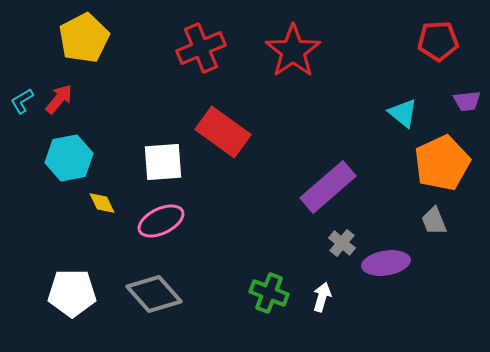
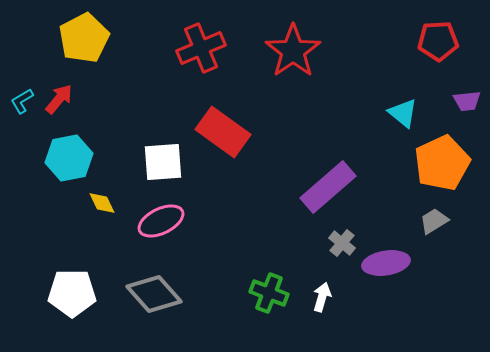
gray trapezoid: rotated 80 degrees clockwise
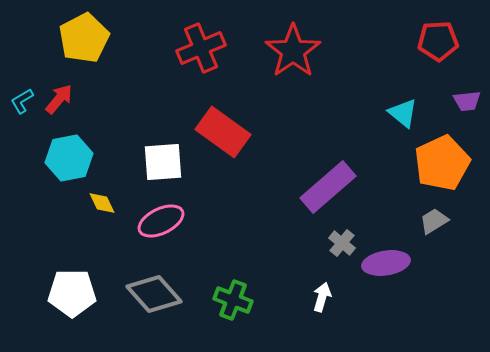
green cross: moved 36 px left, 7 px down
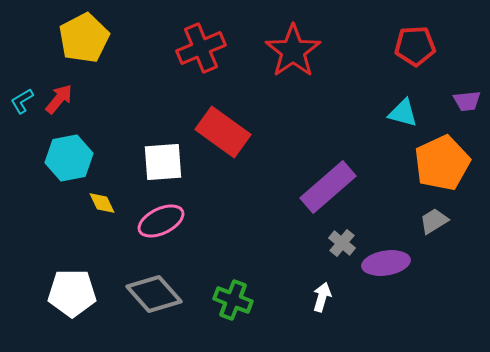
red pentagon: moved 23 px left, 5 px down
cyan triangle: rotated 24 degrees counterclockwise
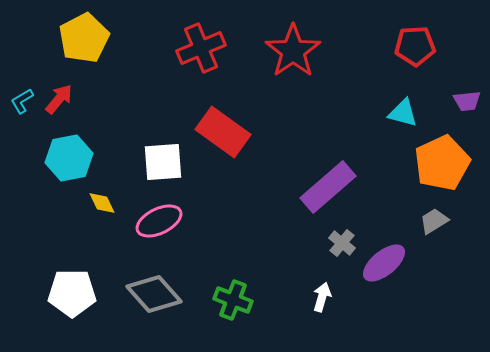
pink ellipse: moved 2 px left
purple ellipse: moved 2 px left; rotated 30 degrees counterclockwise
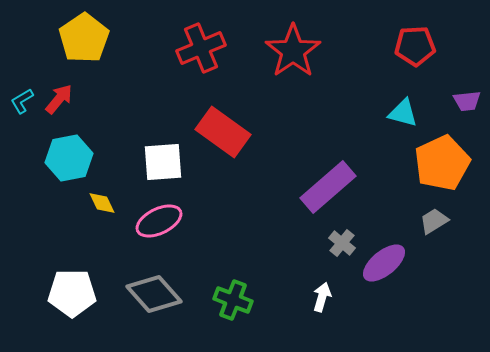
yellow pentagon: rotated 6 degrees counterclockwise
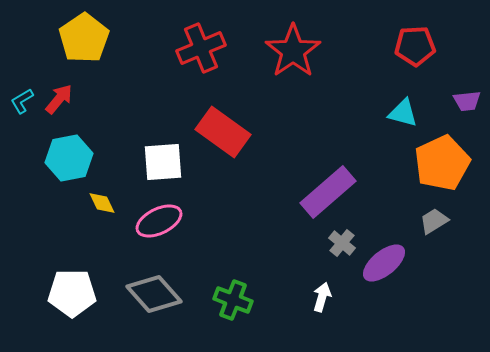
purple rectangle: moved 5 px down
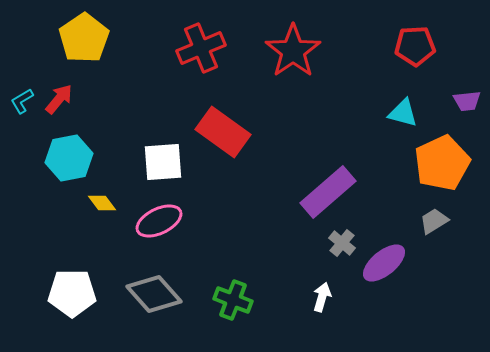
yellow diamond: rotated 12 degrees counterclockwise
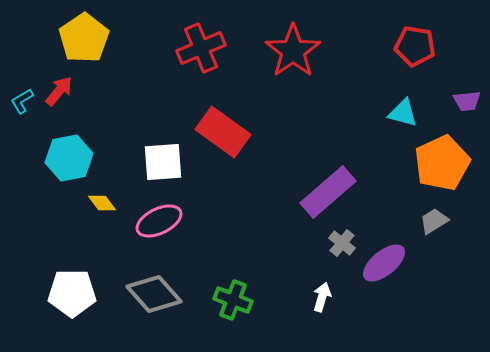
red pentagon: rotated 12 degrees clockwise
red arrow: moved 8 px up
